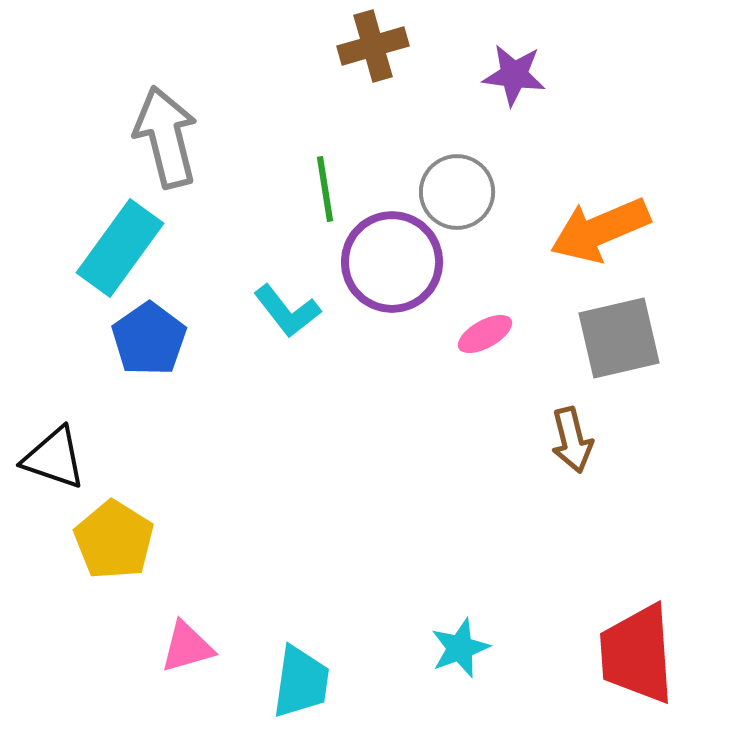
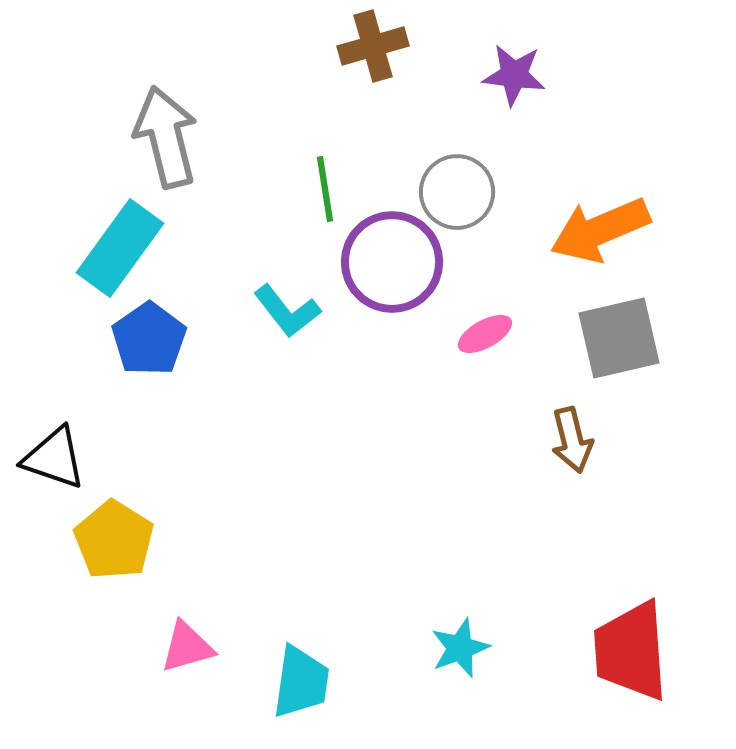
red trapezoid: moved 6 px left, 3 px up
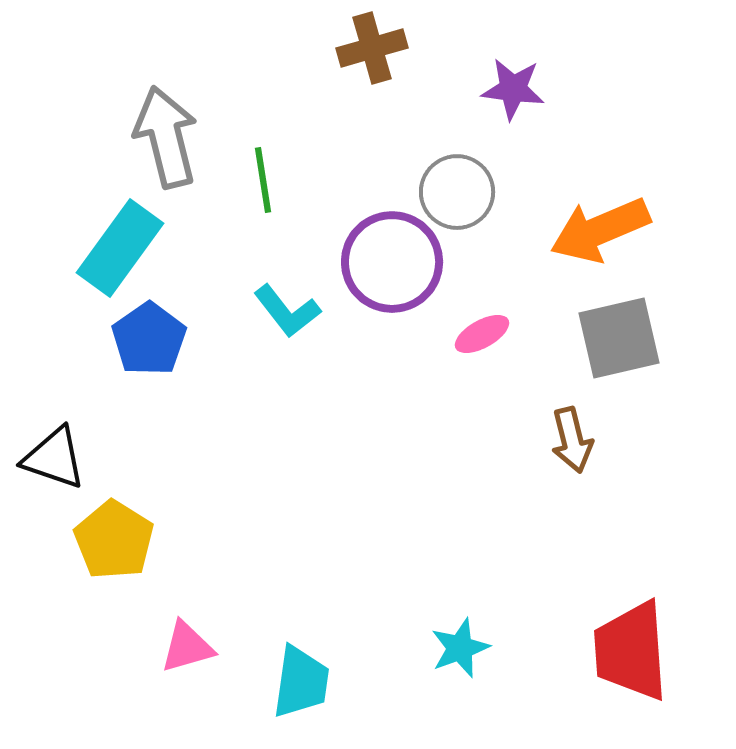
brown cross: moved 1 px left, 2 px down
purple star: moved 1 px left, 14 px down
green line: moved 62 px left, 9 px up
pink ellipse: moved 3 px left
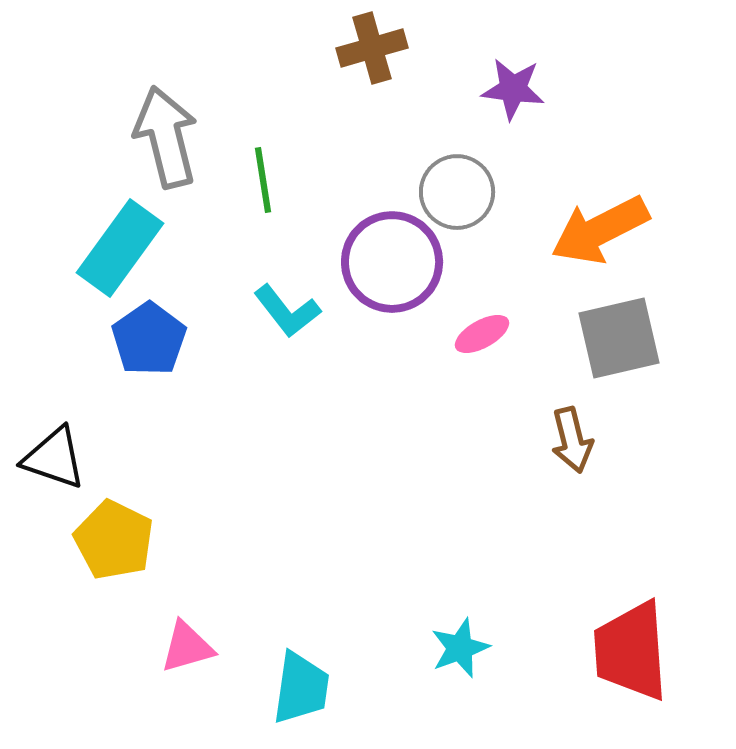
orange arrow: rotated 4 degrees counterclockwise
yellow pentagon: rotated 6 degrees counterclockwise
cyan trapezoid: moved 6 px down
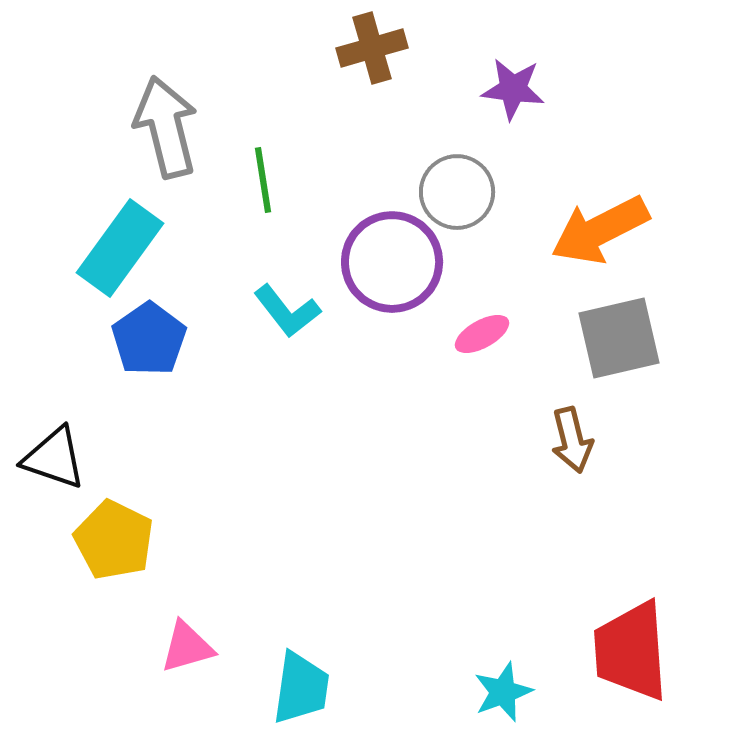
gray arrow: moved 10 px up
cyan star: moved 43 px right, 44 px down
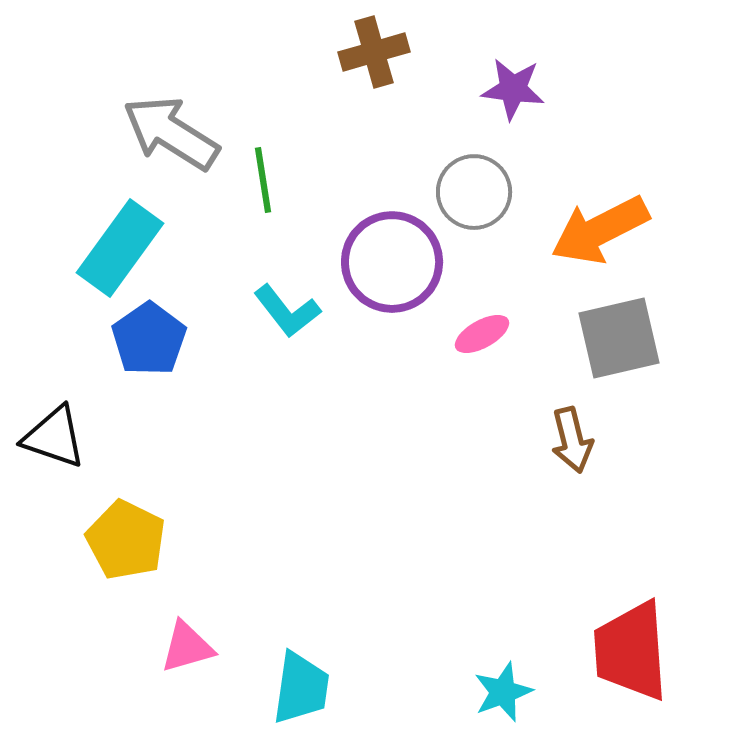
brown cross: moved 2 px right, 4 px down
gray arrow: moved 5 px right, 6 px down; rotated 44 degrees counterclockwise
gray circle: moved 17 px right
black triangle: moved 21 px up
yellow pentagon: moved 12 px right
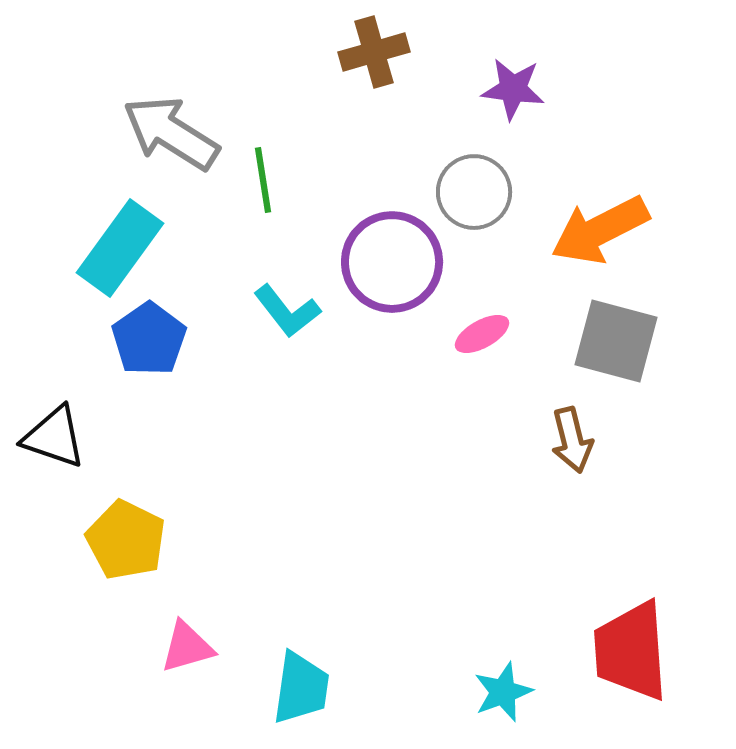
gray square: moved 3 px left, 3 px down; rotated 28 degrees clockwise
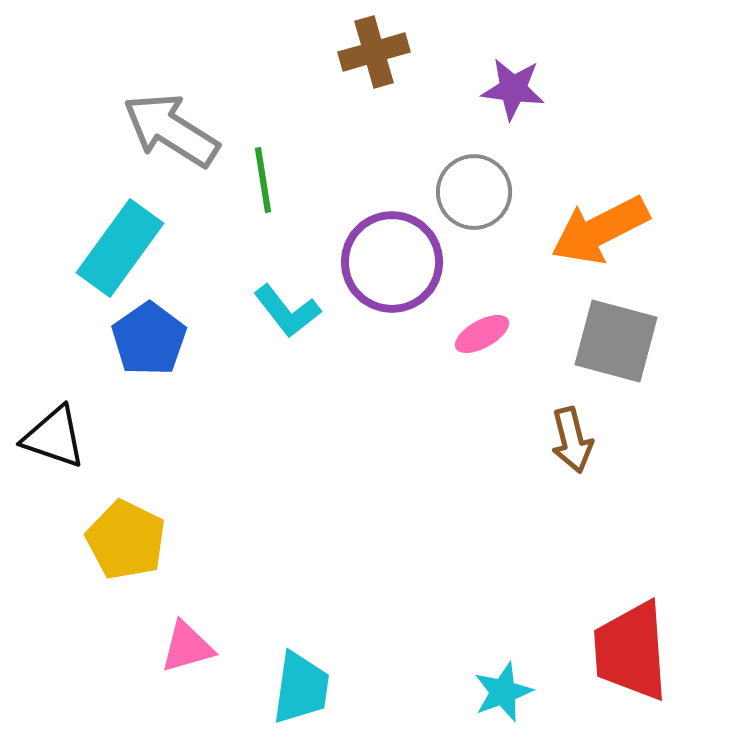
gray arrow: moved 3 px up
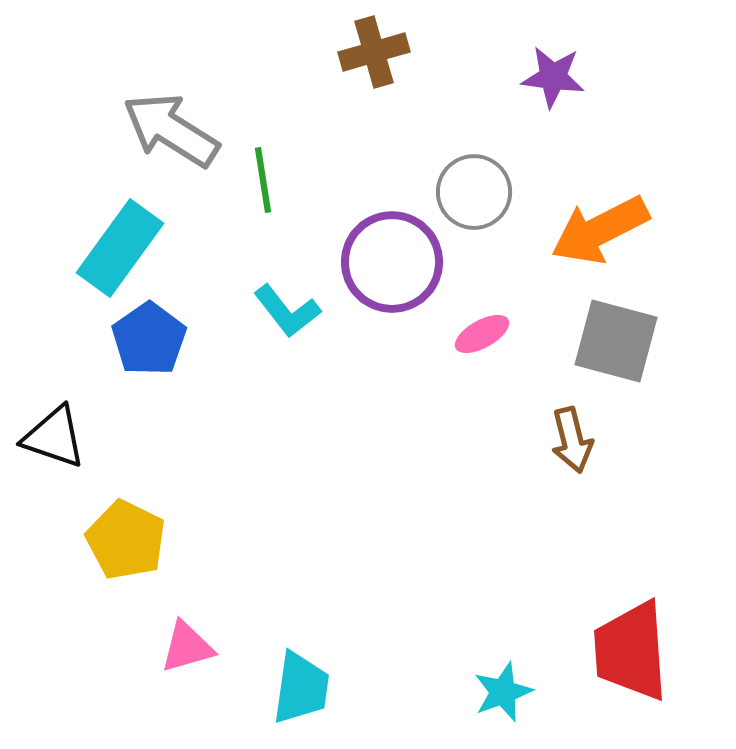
purple star: moved 40 px right, 12 px up
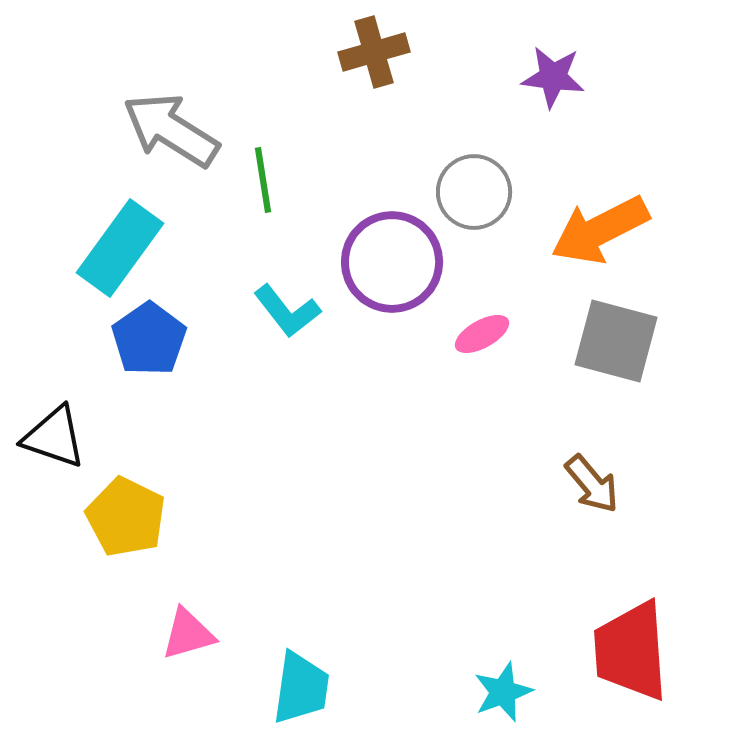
brown arrow: moved 20 px right, 44 px down; rotated 26 degrees counterclockwise
yellow pentagon: moved 23 px up
pink triangle: moved 1 px right, 13 px up
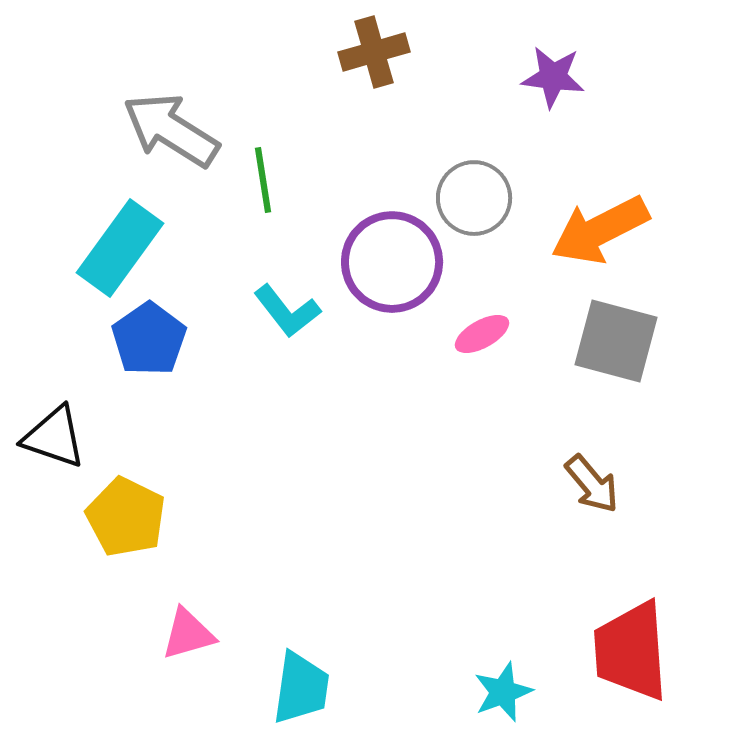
gray circle: moved 6 px down
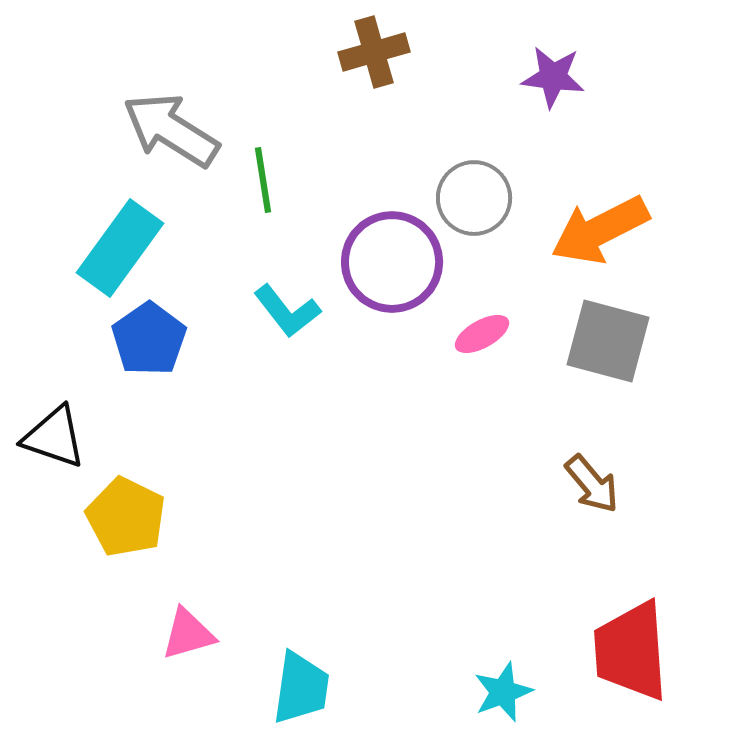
gray square: moved 8 px left
